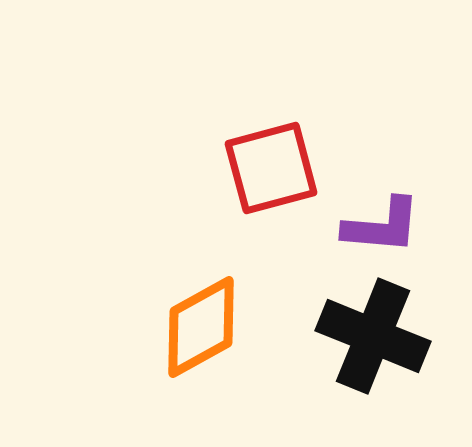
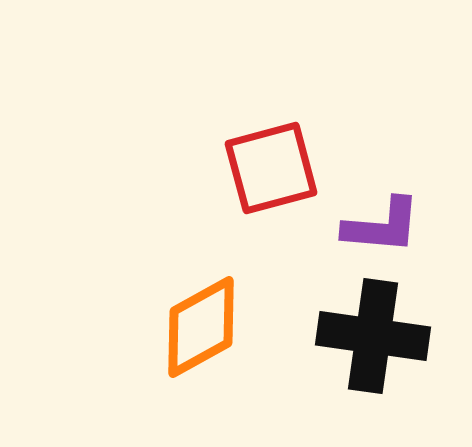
black cross: rotated 14 degrees counterclockwise
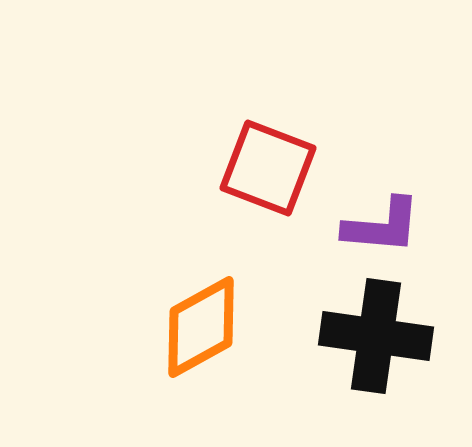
red square: moved 3 px left; rotated 36 degrees clockwise
black cross: moved 3 px right
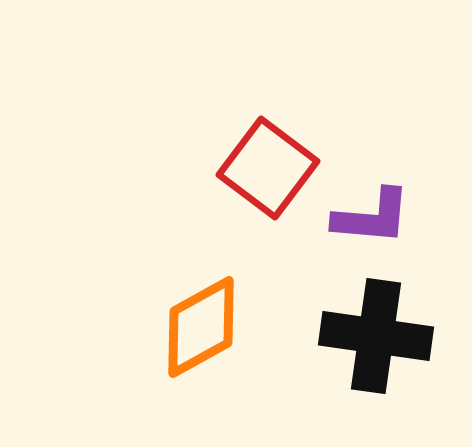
red square: rotated 16 degrees clockwise
purple L-shape: moved 10 px left, 9 px up
